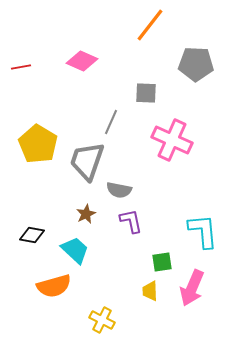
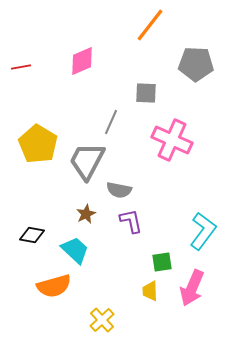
pink diamond: rotated 48 degrees counterclockwise
gray trapezoid: rotated 9 degrees clockwise
cyan L-shape: rotated 42 degrees clockwise
yellow cross: rotated 20 degrees clockwise
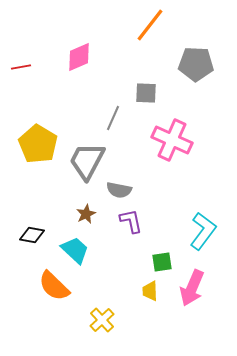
pink diamond: moved 3 px left, 4 px up
gray line: moved 2 px right, 4 px up
orange semicircle: rotated 60 degrees clockwise
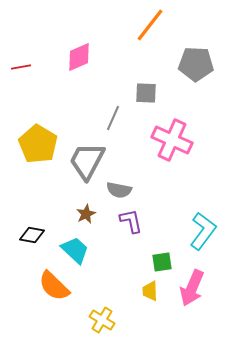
yellow cross: rotated 15 degrees counterclockwise
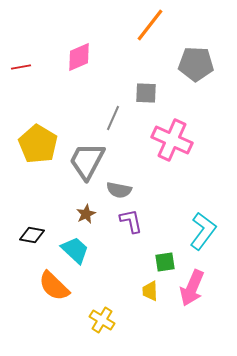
green square: moved 3 px right
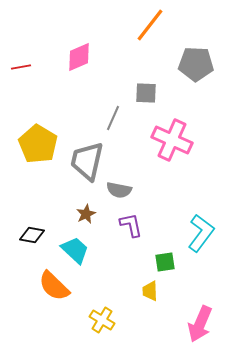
gray trapezoid: rotated 15 degrees counterclockwise
purple L-shape: moved 4 px down
cyan L-shape: moved 2 px left, 2 px down
pink arrow: moved 8 px right, 36 px down
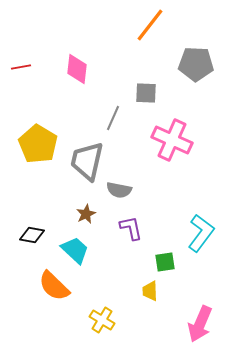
pink diamond: moved 2 px left, 12 px down; rotated 60 degrees counterclockwise
purple L-shape: moved 3 px down
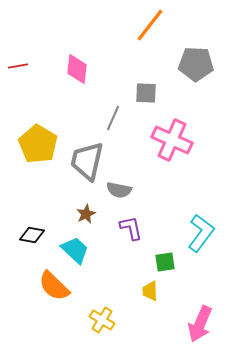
red line: moved 3 px left, 1 px up
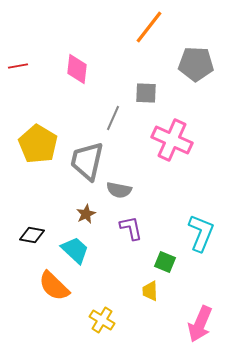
orange line: moved 1 px left, 2 px down
cyan L-shape: rotated 15 degrees counterclockwise
green square: rotated 30 degrees clockwise
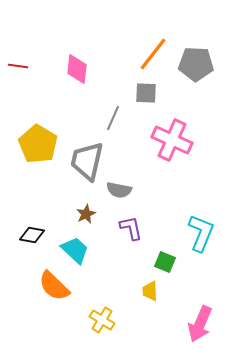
orange line: moved 4 px right, 27 px down
red line: rotated 18 degrees clockwise
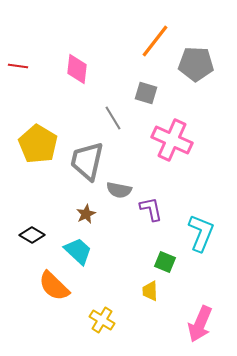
orange line: moved 2 px right, 13 px up
gray square: rotated 15 degrees clockwise
gray line: rotated 55 degrees counterclockwise
purple L-shape: moved 20 px right, 19 px up
black diamond: rotated 20 degrees clockwise
cyan trapezoid: moved 3 px right, 1 px down
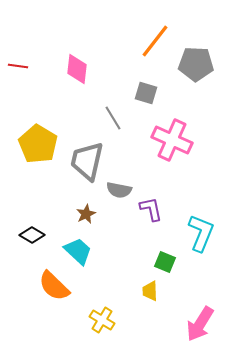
pink arrow: rotated 9 degrees clockwise
